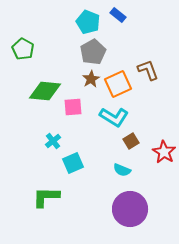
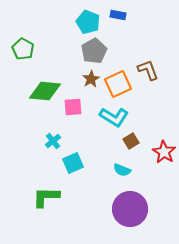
blue rectangle: rotated 28 degrees counterclockwise
gray pentagon: moved 1 px right, 1 px up
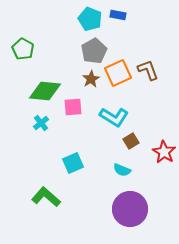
cyan pentagon: moved 2 px right, 3 px up
orange square: moved 11 px up
cyan cross: moved 12 px left, 18 px up
green L-shape: rotated 40 degrees clockwise
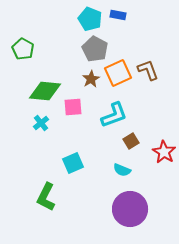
gray pentagon: moved 1 px right, 2 px up; rotated 15 degrees counterclockwise
cyan L-shape: moved 2 px up; rotated 52 degrees counterclockwise
green L-shape: rotated 104 degrees counterclockwise
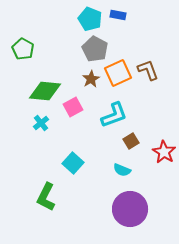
pink square: rotated 24 degrees counterclockwise
cyan square: rotated 25 degrees counterclockwise
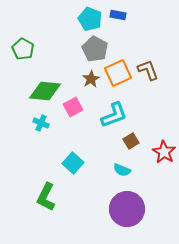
cyan cross: rotated 28 degrees counterclockwise
purple circle: moved 3 px left
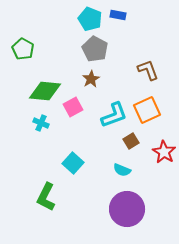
orange square: moved 29 px right, 37 px down
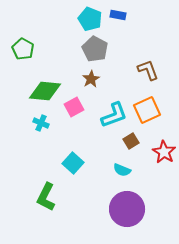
pink square: moved 1 px right
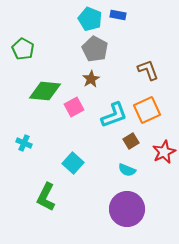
cyan cross: moved 17 px left, 20 px down
red star: rotated 15 degrees clockwise
cyan semicircle: moved 5 px right
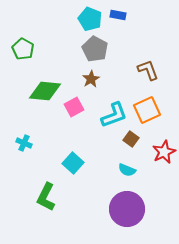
brown square: moved 2 px up; rotated 21 degrees counterclockwise
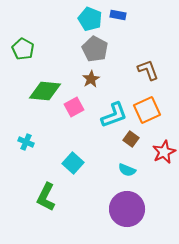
cyan cross: moved 2 px right, 1 px up
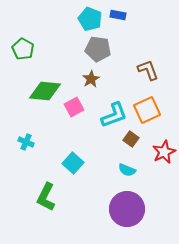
gray pentagon: moved 3 px right; rotated 20 degrees counterclockwise
